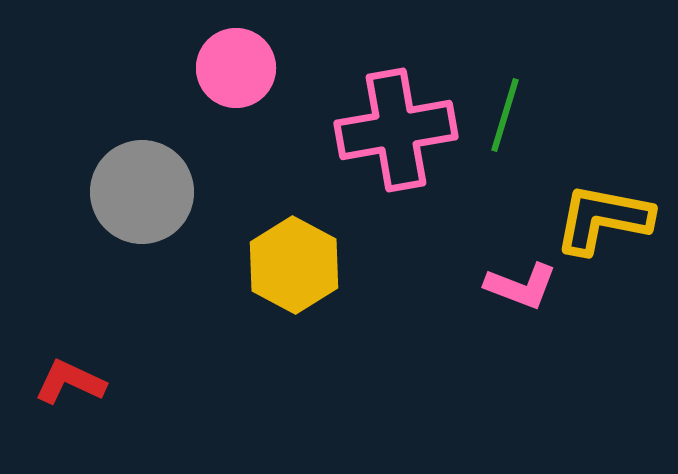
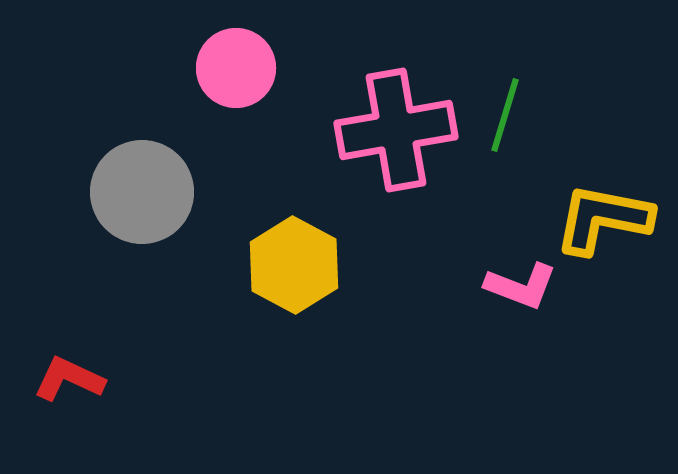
red L-shape: moved 1 px left, 3 px up
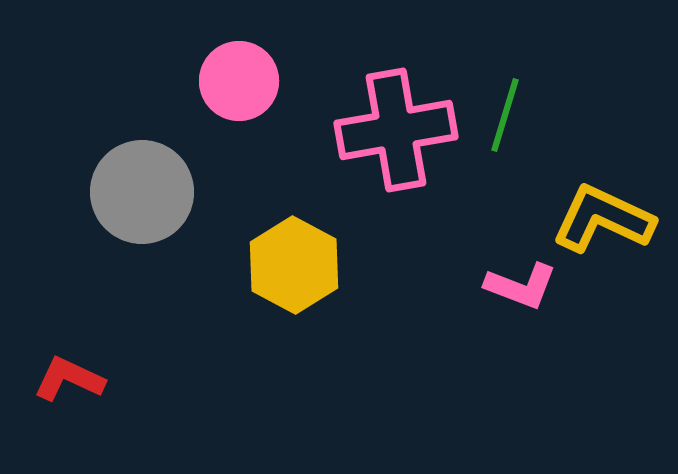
pink circle: moved 3 px right, 13 px down
yellow L-shape: rotated 14 degrees clockwise
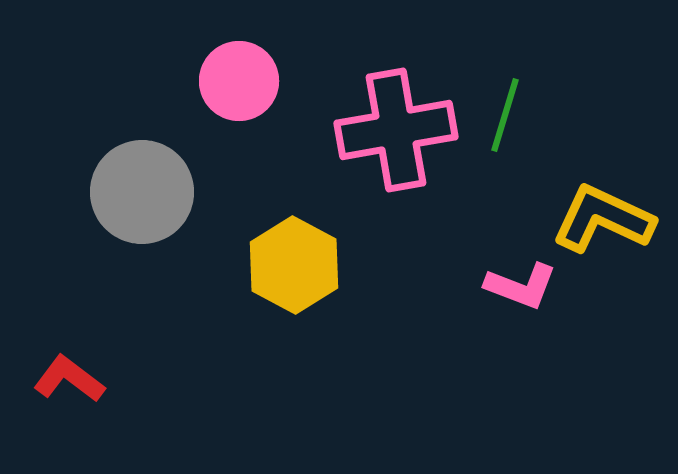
red L-shape: rotated 12 degrees clockwise
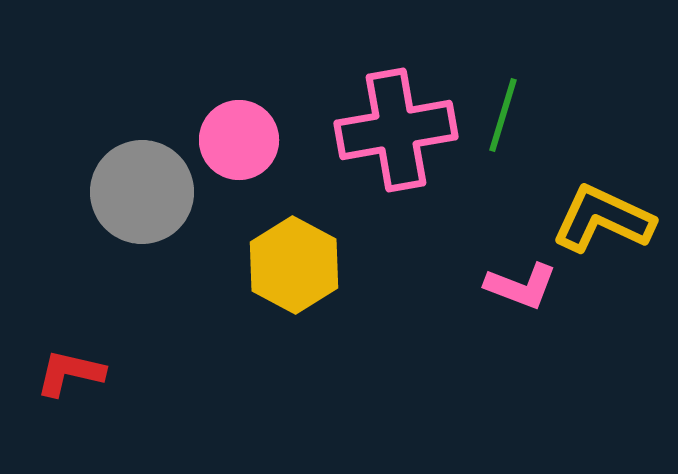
pink circle: moved 59 px down
green line: moved 2 px left
red L-shape: moved 1 px right, 6 px up; rotated 24 degrees counterclockwise
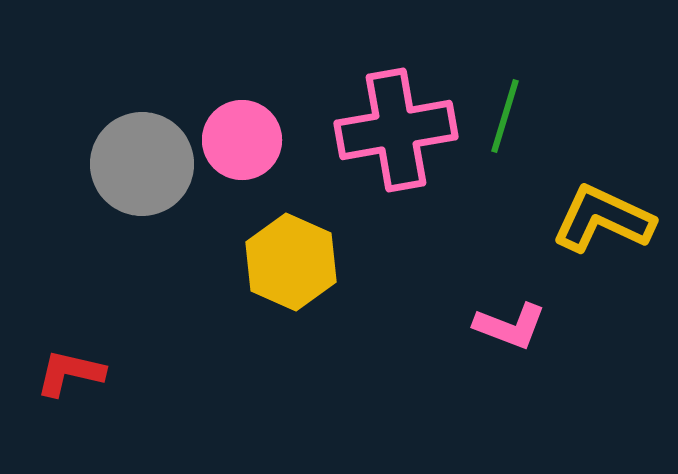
green line: moved 2 px right, 1 px down
pink circle: moved 3 px right
gray circle: moved 28 px up
yellow hexagon: moved 3 px left, 3 px up; rotated 4 degrees counterclockwise
pink L-shape: moved 11 px left, 40 px down
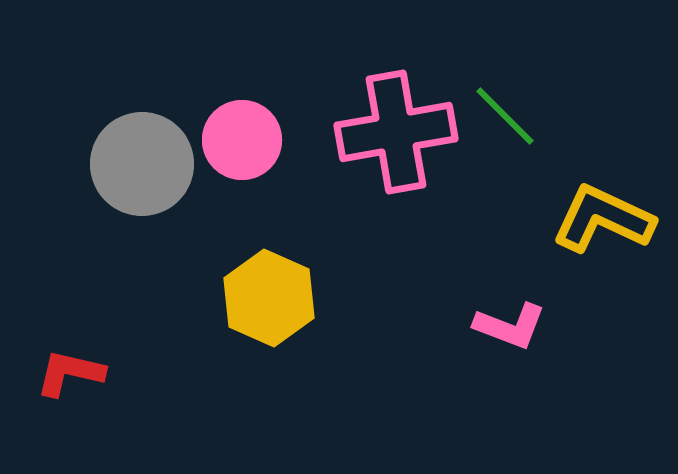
green line: rotated 62 degrees counterclockwise
pink cross: moved 2 px down
yellow hexagon: moved 22 px left, 36 px down
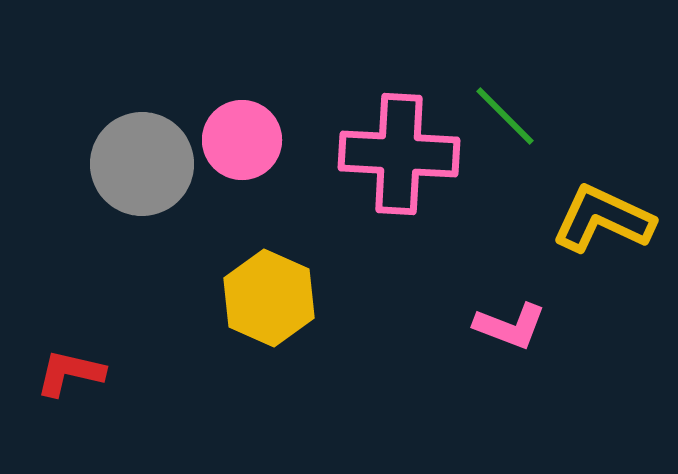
pink cross: moved 3 px right, 22 px down; rotated 13 degrees clockwise
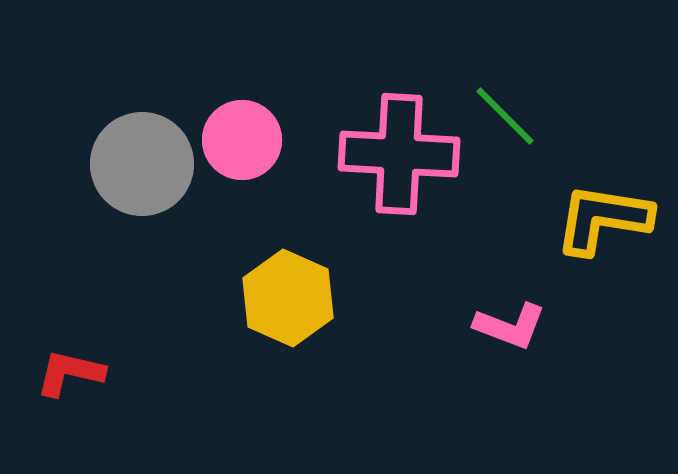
yellow L-shape: rotated 16 degrees counterclockwise
yellow hexagon: moved 19 px right
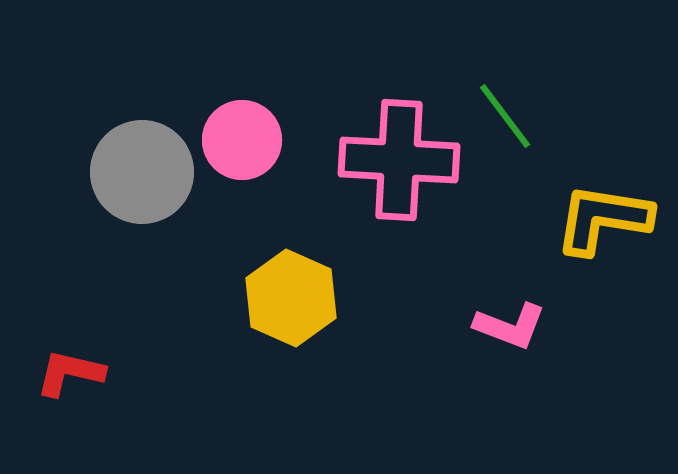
green line: rotated 8 degrees clockwise
pink cross: moved 6 px down
gray circle: moved 8 px down
yellow hexagon: moved 3 px right
